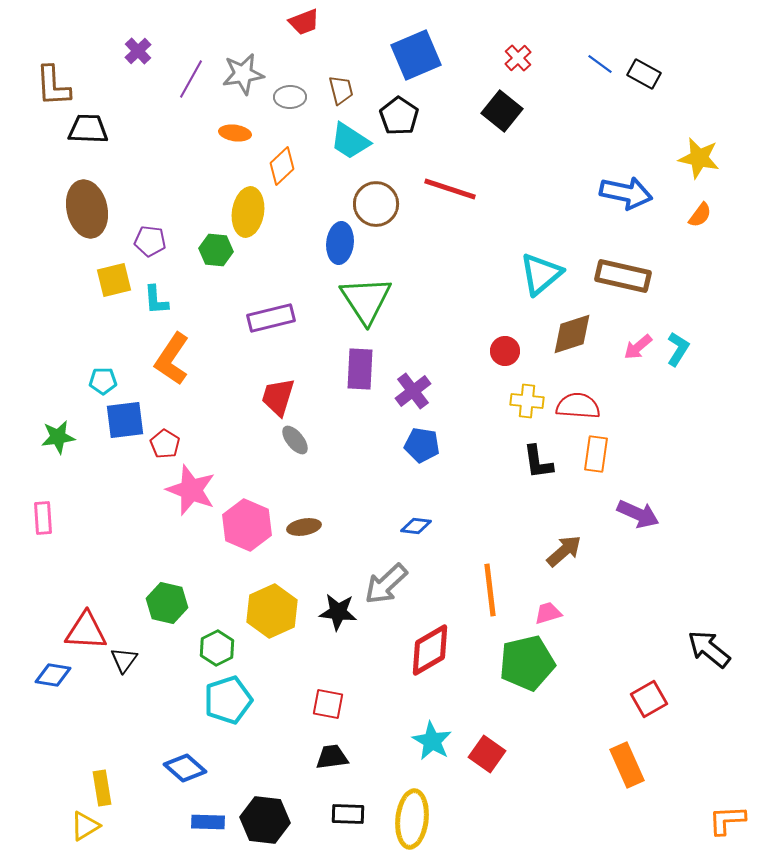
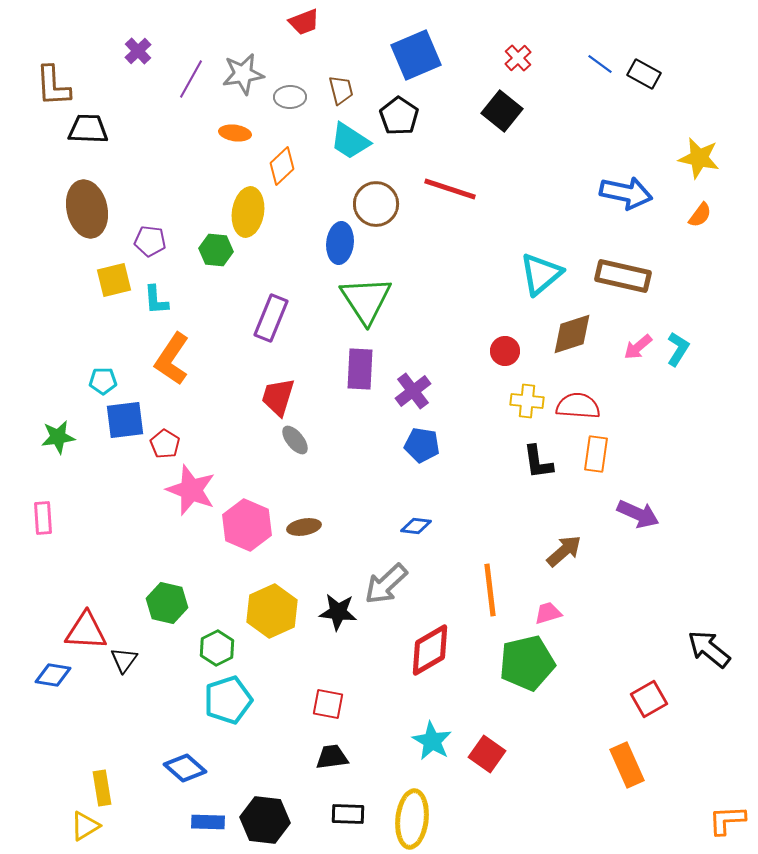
purple rectangle at (271, 318): rotated 54 degrees counterclockwise
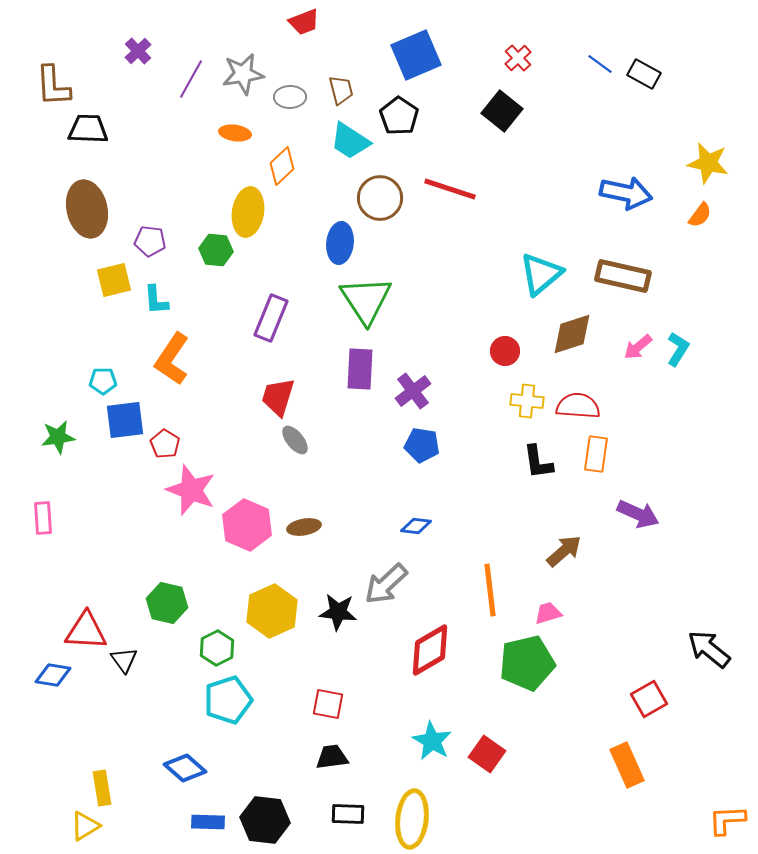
yellow star at (699, 158): moved 9 px right, 5 px down
brown circle at (376, 204): moved 4 px right, 6 px up
black triangle at (124, 660): rotated 12 degrees counterclockwise
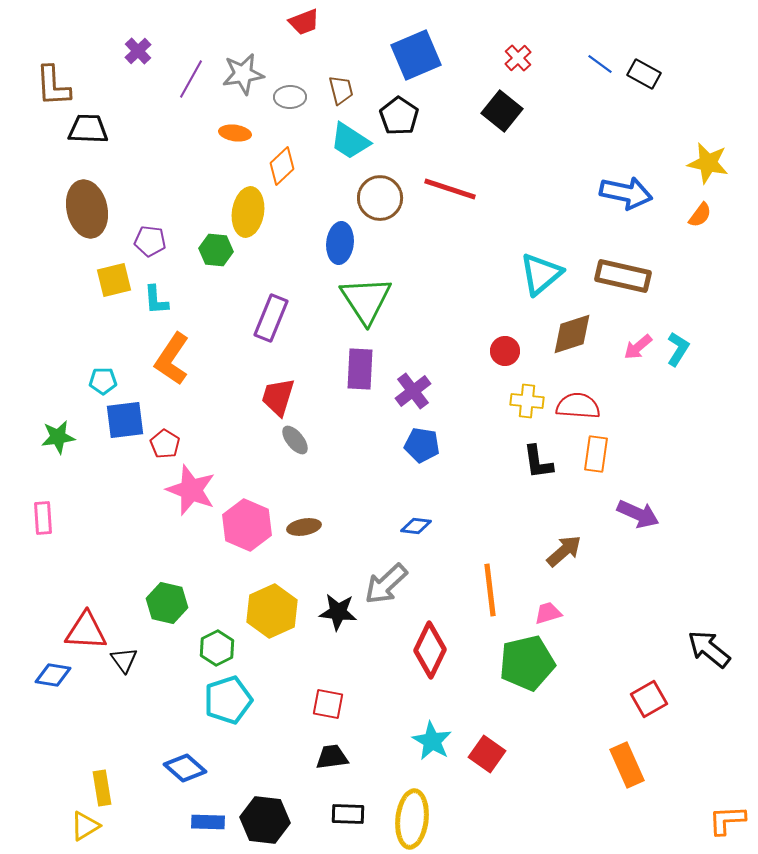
red diamond at (430, 650): rotated 34 degrees counterclockwise
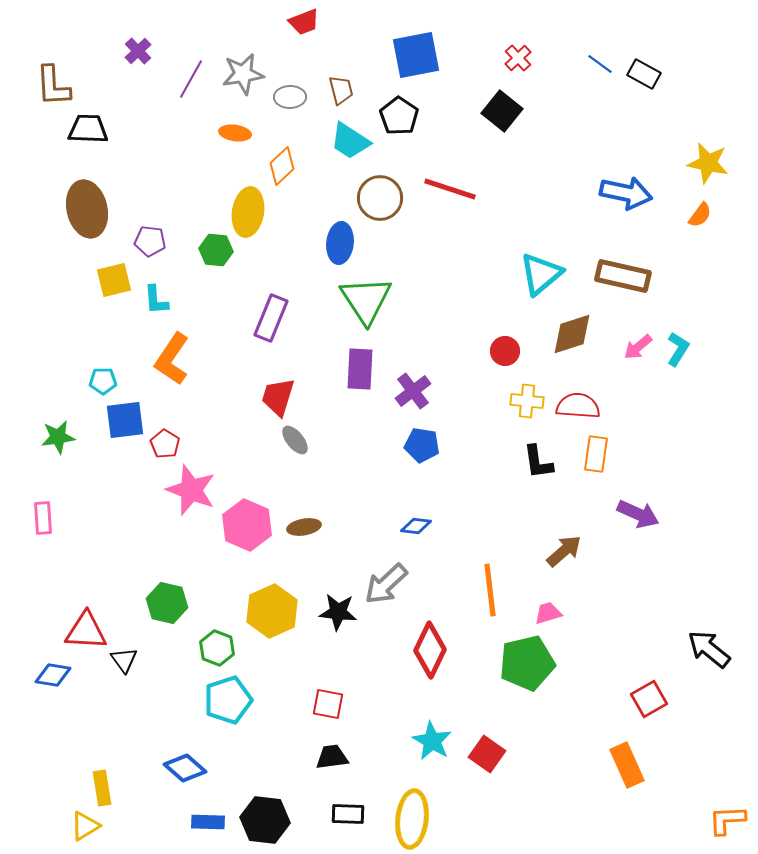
blue square at (416, 55): rotated 12 degrees clockwise
green hexagon at (217, 648): rotated 12 degrees counterclockwise
